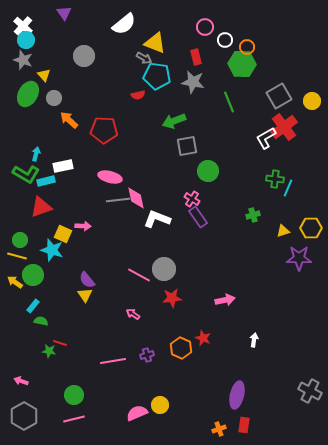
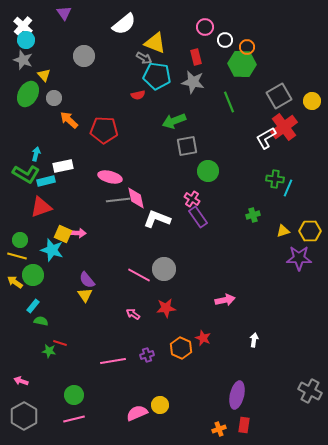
pink arrow at (83, 226): moved 5 px left, 7 px down
yellow hexagon at (311, 228): moved 1 px left, 3 px down
red star at (172, 298): moved 6 px left, 10 px down
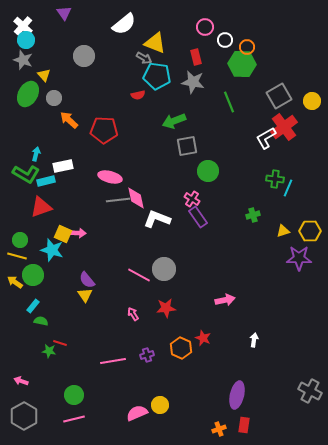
pink arrow at (133, 314): rotated 24 degrees clockwise
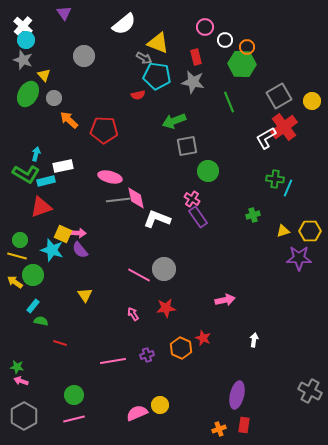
yellow triangle at (155, 43): moved 3 px right
purple semicircle at (87, 280): moved 7 px left, 30 px up
green star at (49, 351): moved 32 px left, 16 px down
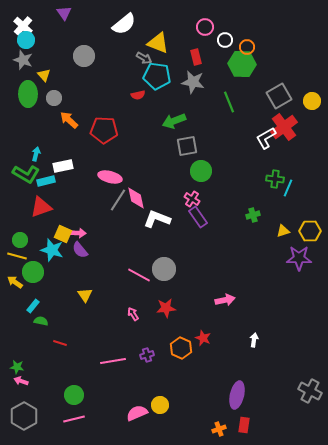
green ellipse at (28, 94): rotated 30 degrees counterclockwise
green circle at (208, 171): moved 7 px left
gray line at (118, 200): rotated 50 degrees counterclockwise
green circle at (33, 275): moved 3 px up
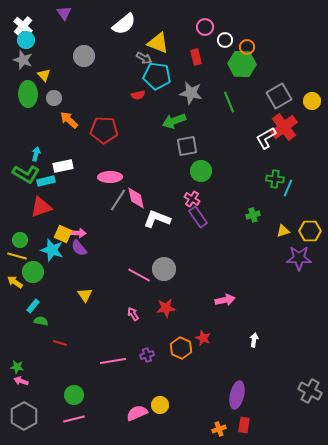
gray star at (193, 82): moved 2 px left, 11 px down
pink ellipse at (110, 177): rotated 15 degrees counterclockwise
purple semicircle at (80, 250): moved 1 px left, 2 px up
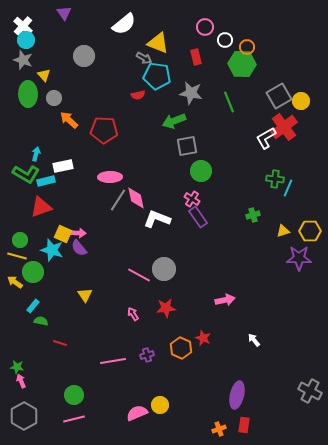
yellow circle at (312, 101): moved 11 px left
white arrow at (254, 340): rotated 48 degrees counterclockwise
pink arrow at (21, 381): rotated 48 degrees clockwise
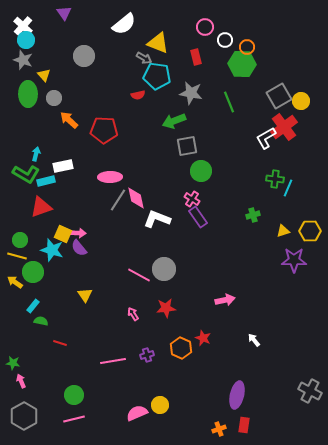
purple star at (299, 258): moved 5 px left, 2 px down
green star at (17, 367): moved 4 px left, 4 px up
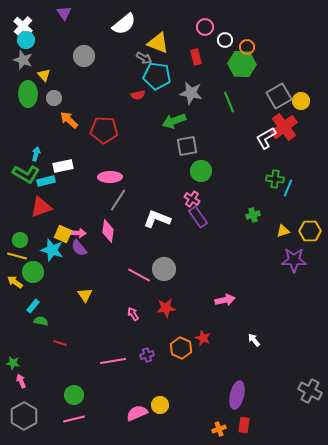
pink diamond at (136, 198): moved 28 px left, 33 px down; rotated 20 degrees clockwise
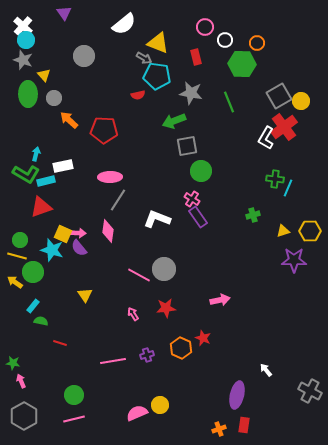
orange circle at (247, 47): moved 10 px right, 4 px up
white L-shape at (266, 138): rotated 30 degrees counterclockwise
pink arrow at (225, 300): moved 5 px left
white arrow at (254, 340): moved 12 px right, 30 px down
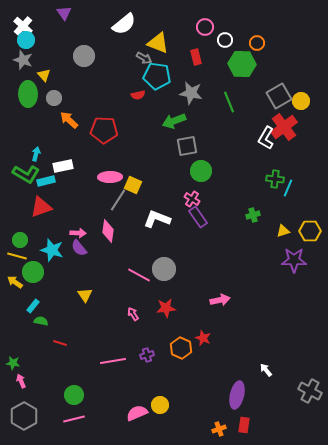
yellow square at (63, 234): moved 70 px right, 49 px up
